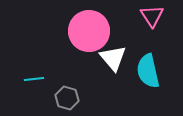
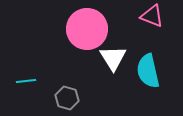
pink triangle: rotated 35 degrees counterclockwise
pink circle: moved 2 px left, 2 px up
white triangle: rotated 8 degrees clockwise
cyan line: moved 8 px left, 2 px down
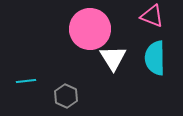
pink circle: moved 3 px right
cyan semicircle: moved 7 px right, 13 px up; rotated 12 degrees clockwise
gray hexagon: moved 1 px left, 2 px up; rotated 10 degrees clockwise
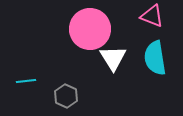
cyan semicircle: rotated 8 degrees counterclockwise
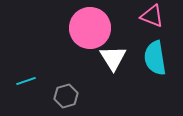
pink circle: moved 1 px up
cyan line: rotated 12 degrees counterclockwise
gray hexagon: rotated 20 degrees clockwise
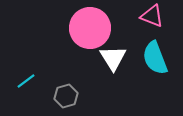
cyan semicircle: rotated 12 degrees counterclockwise
cyan line: rotated 18 degrees counterclockwise
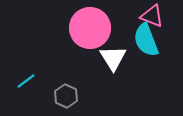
cyan semicircle: moved 9 px left, 18 px up
gray hexagon: rotated 20 degrees counterclockwise
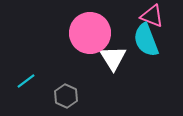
pink circle: moved 5 px down
